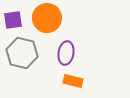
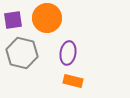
purple ellipse: moved 2 px right
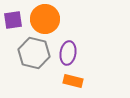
orange circle: moved 2 px left, 1 px down
gray hexagon: moved 12 px right
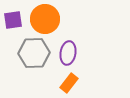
gray hexagon: rotated 16 degrees counterclockwise
orange rectangle: moved 4 px left, 2 px down; rotated 66 degrees counterclockwise
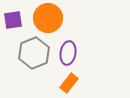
orange circle: moved 3 px right, 1 px up
gray hexagon: rotated 20 degrees counterclockwise
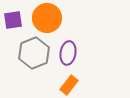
orange circle: moved 1 px left
orange rectangle: moved 2 px down
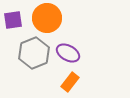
purple ellipse: rotated 70 degrees counterclockwise
orange rectangle: moved 1 px right, 3 px up
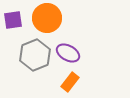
gray hexagon: moved 1 px right, 2 px down
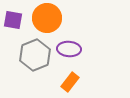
purple square: rotated 18 degrees clockwise
purple ellipse: moved 1 px right, 4 px up; rotated 25 degrees counterclockwise
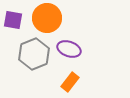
purple ellipse: rotated 15 degrees clockwise
gray hexagon: moved 1 px left, 1 px up
